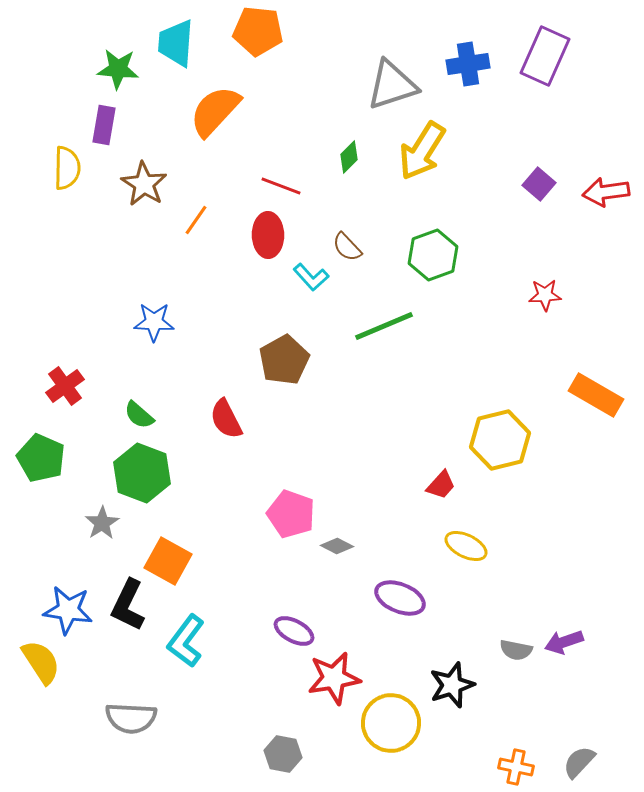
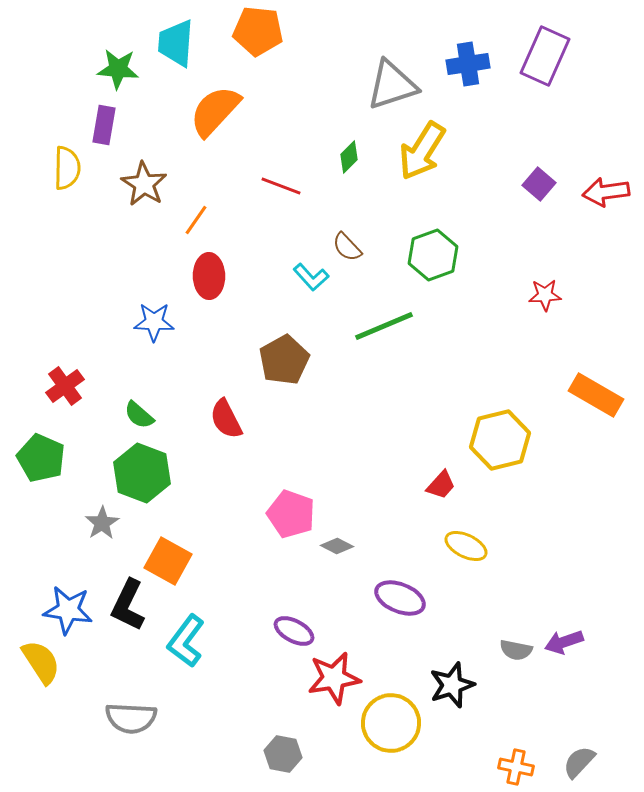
red ellipse at (268, 235): moved 59 px left, 41 px down
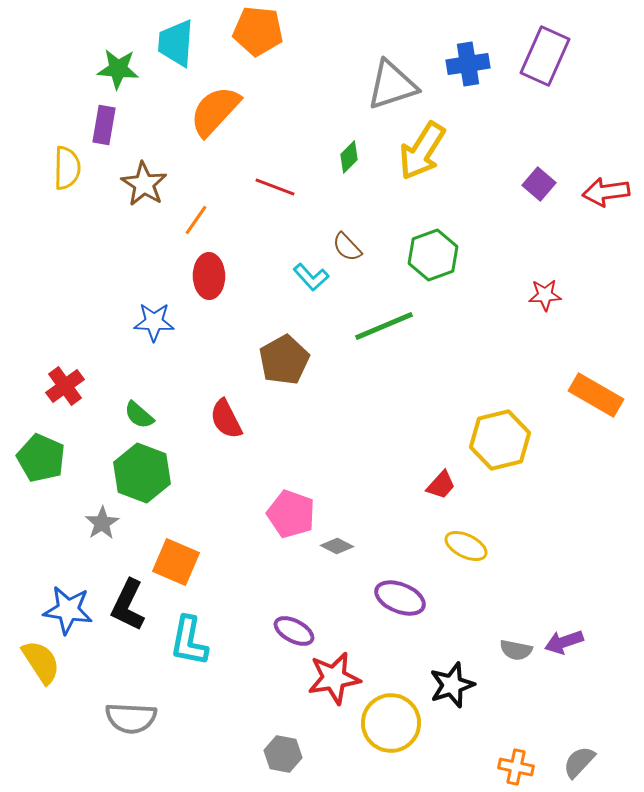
red line at (281, 186): moved 6 px left, 1 px down
orange square at (168, 561): moved 8 px right, 1 px down; rotated 6 degrees counterclockwise
cyan L-shape at (186, 641): moved 3 px right; rotated 26 degrees counterclockwise
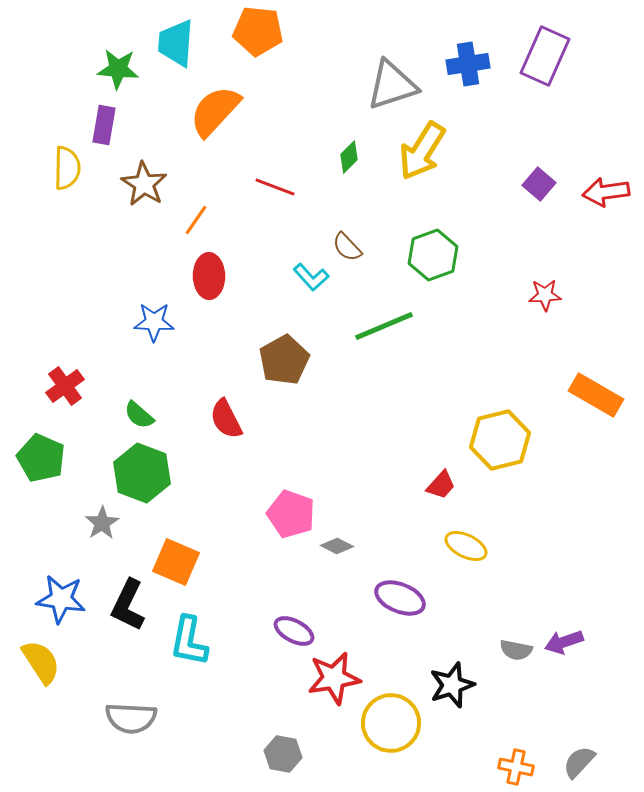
blue star at (68, 610): moved 7 px left, 11 px up
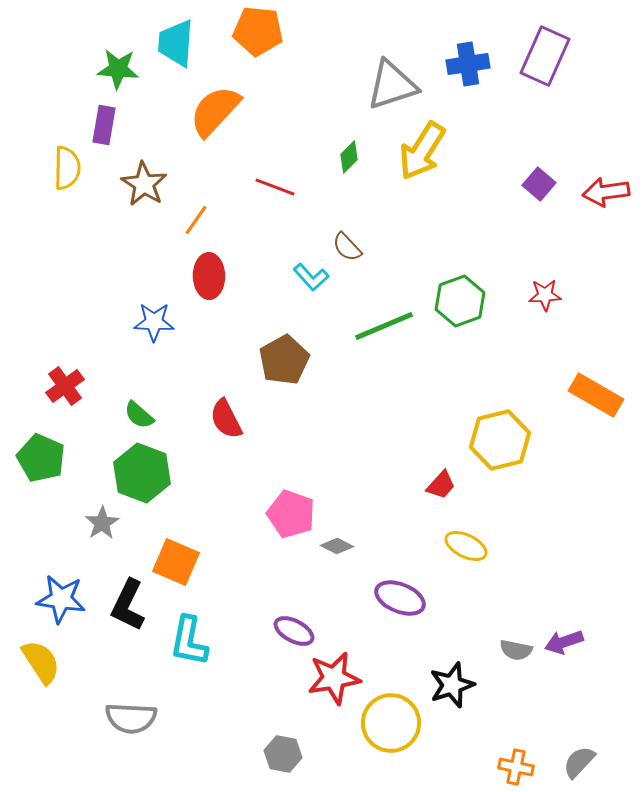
green hexagon at (433, 255): moved 27 px right, 46 px down
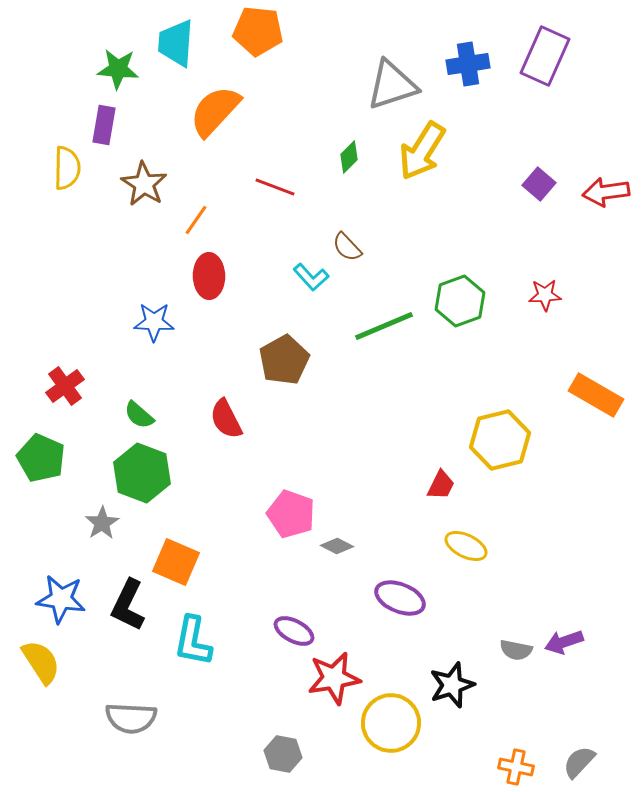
red trapezoid at (441, 485): rotated 16 degrees counterclockwise
cyan L-shape at (189, 641): moved 4 px right
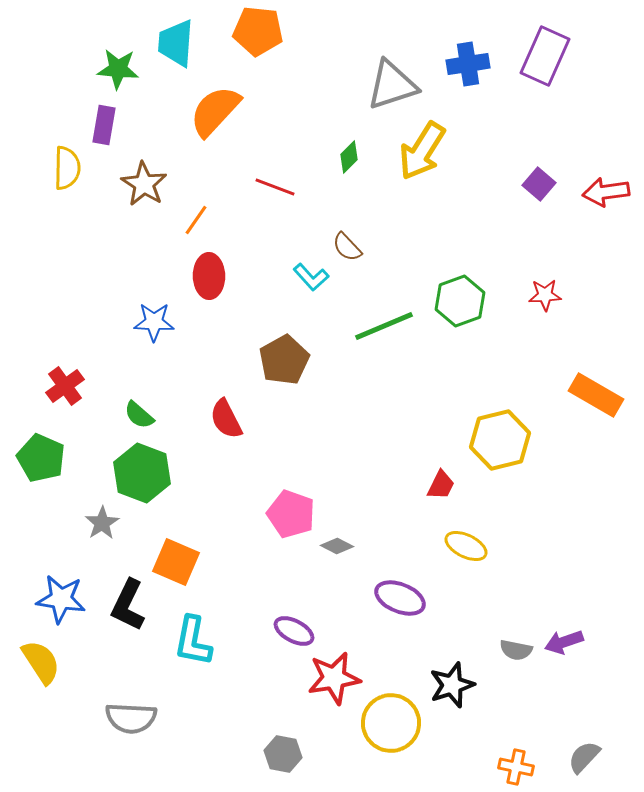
gray semicircle at (579, 762): moved 5 px right, 5 px up
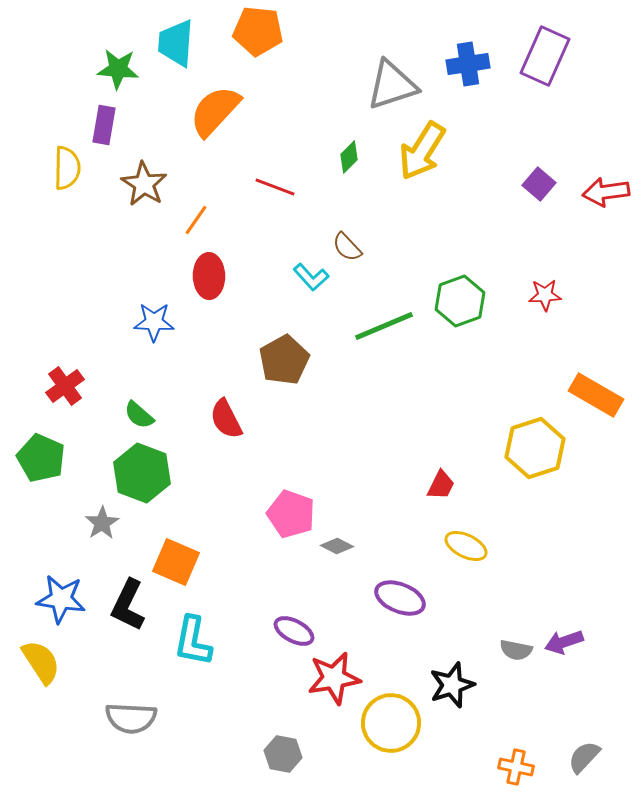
yellow hexagon at (500, 440): moved 35 px right, 8 px down; rotated 4 degrees counterclockwise
